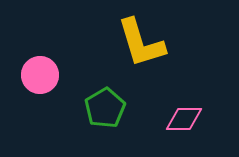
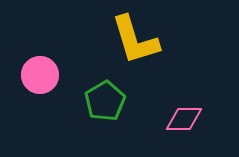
yellow L-shape: moved 6 px left, 3 px up
green pentagon: moved 7 px up
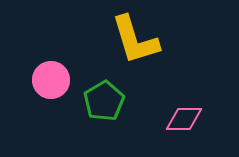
pink circle: moved 11 px right, 5 px down
green pentagon: moved 1 px left
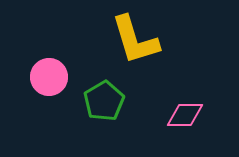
pink circle: moved 2 px left, 3 px up
pink diamond: moved 1 px right, 4 px up
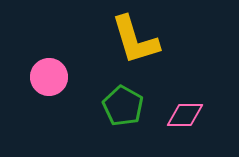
green pentagon: moved 19 px right, 5 px down; rotated 12 degrees counterclockwise
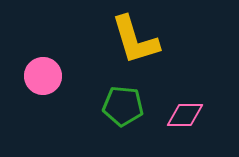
pink circle: moved 6 px left, 1 px up
green pentagon: rotated 24 degrees counterclockwise
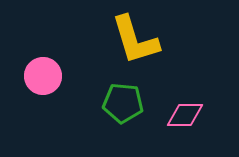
green pentagon: moved 3 px up
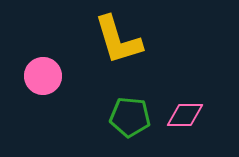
yellow L-shape: moved 17 px left
green pentagon: moved 7 px right, 14 px down
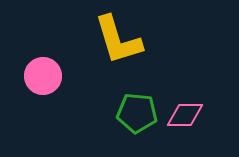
green pentagon: moved 7 px right, 4 px up
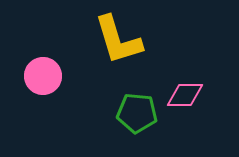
pink diamond: moved 20 px up
